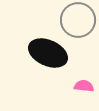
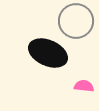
gray circle: moved 2 px left, 1 px down
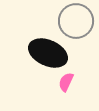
pink semicircle: moved 18 px left, 4 px up; rotated 72 degrees counterclockwise
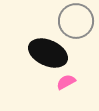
pink semicircle: rotated 36 degrees clockwise
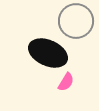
pink semicircle: rotated 150 degrees clockwise
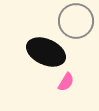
black ellipse: moved 2 px left, 1 px up
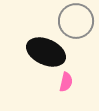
pink semicircle: rotated 18 degrees counterclockwise
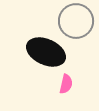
pink semicircle: moved 2 px down
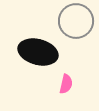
black ellipse: moved 8 px left; rotated 9 degrees counterclockwise
